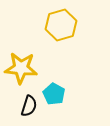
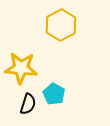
yellow hexagon: rotated 12 degrees counterclockwise
black semicircle: moved 1 px left, 2 px up
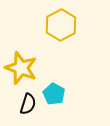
yellow star: rotated 16 degrees clockwise
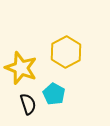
yellow hexagon: moved 5 px right, 27 px down
black semicircle: rotated 35 degrees counterclockwise
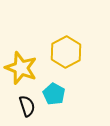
black semicircle: moved 1 px left, 2 px down
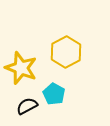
black semicircle: rotated 100 degrees counterclockwise
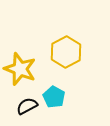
yellow star: moved 1 px left, 1 px down
cyan pentagon: moved 3 px down
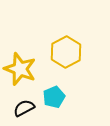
cyan pentagon: rotated 20 degrees clockwise
black semicircle: moved 3 px left, 2 px down
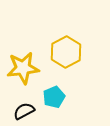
yellow star: moved 3 px right, 1 px up; rotated 28 degrees counterclockwise
black semicircle: moved 3 px down
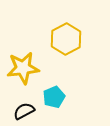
yellow hexagon: moved 13 px up
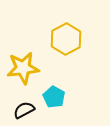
cyan pentagon: rotated 20 degrees counterclockwise
black semicircle: moved 1 px up
